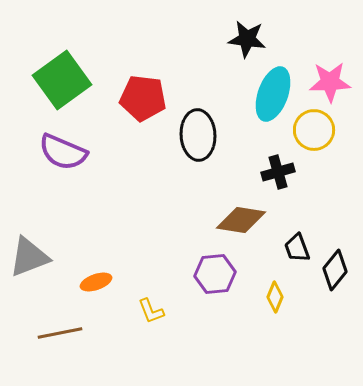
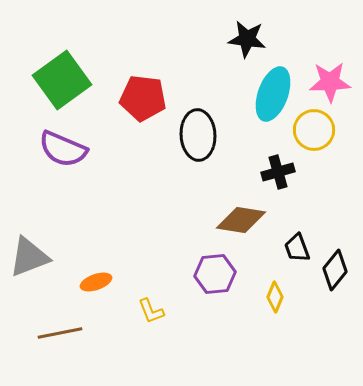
purple semicircle: moved 3 px up
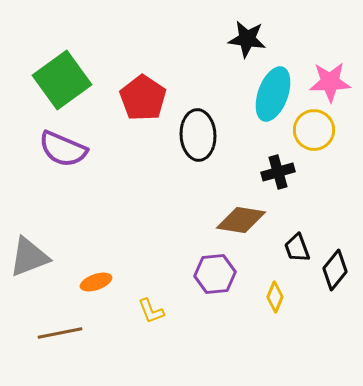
red pentagon: rotated 27 degrees clockwise
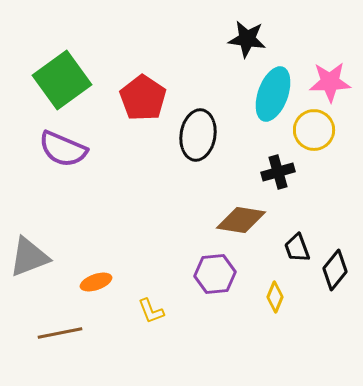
black ellipse: rotated 12 degrees clockwise
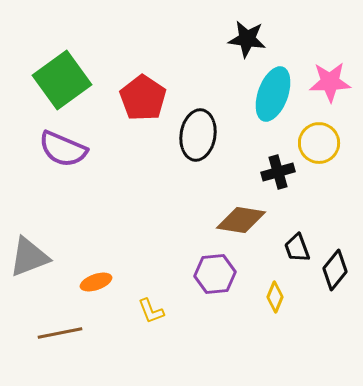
yellow circle: moved 5 px right, 13 px down
